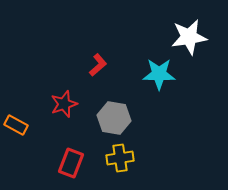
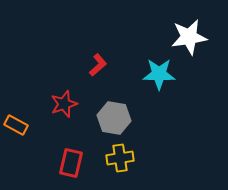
red rectangle: rotated 8 degrees counterclockwise
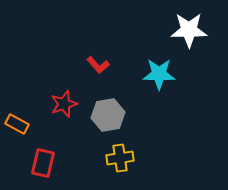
white star: moved 7 px up; rotated 9 degrees clockwise
red L-shape: rotated 90 degrees clockwise
gray hexagon: moved 6 px left, 3 px up; rotated 20 degrees counterclockwise
orange rectangle: moved 1 px right, 1 px up
red rectangle: moved 28 px left
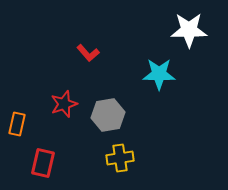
red L-shape: moved 10 px left, 12 px up
orange rectangle: rotated 75 degrees clockwise
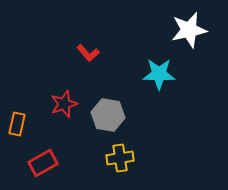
white star: rotated 12 degrees counterclockwise
gray hexagon: rotated 20 degrees clockwise
red rectangle: rotated 48 degrees clockwise
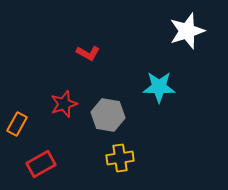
white star: moved 2 px left, 1 px down; rotated 6 degrees counterclockwise
red L-shape: rotated 20 degrees counterclockwise
cyan star: moved 13 px down
orange rectangle: rotated 15 degrees clockwise
red rectangle: moved 2 px left, 1 px down
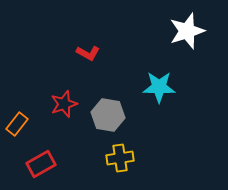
orange rectangle: rotated 10 degrees clockwise
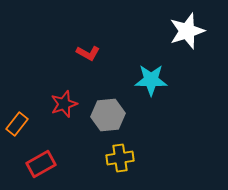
cyan star: moved 8 px left, 7 px up
gray hexagon: rotated 16 degrees counterclockwise
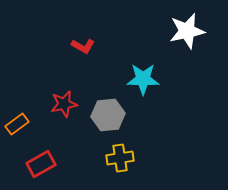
white star: rotated 6 degrees clockwise
red L-shape: moved 5 px left, 7 px up
cyan star: moved 8 px left, 1 px up
red star: rotated 8 degrees clockwise
orange rectangle: rotated 15 degrees clockwise
